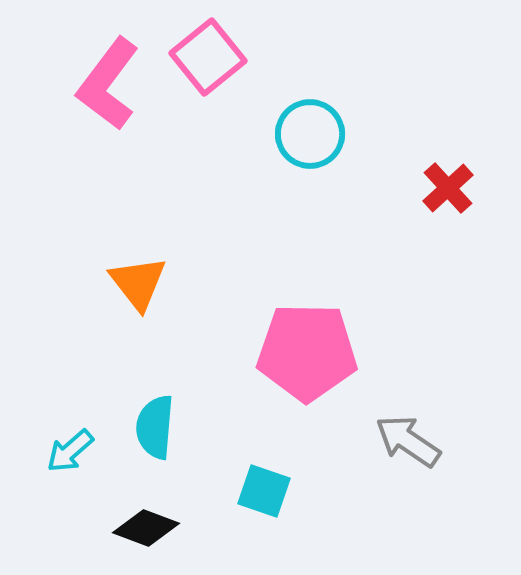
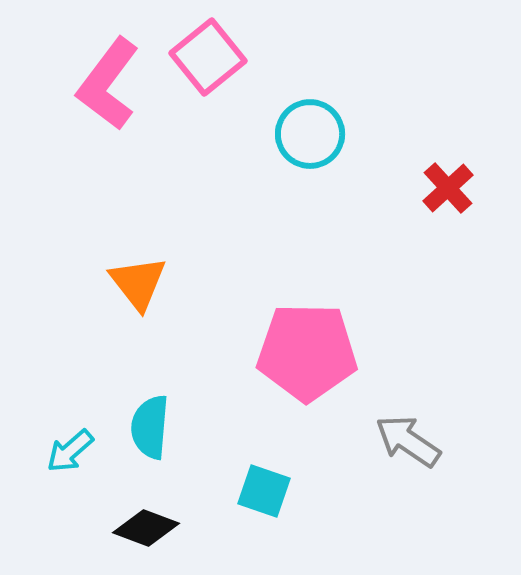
cyan semicircle: moved 5 px left
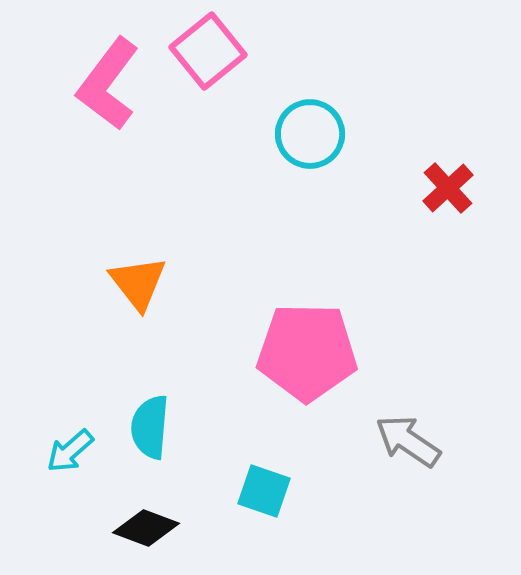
pink square: moved 6 px up
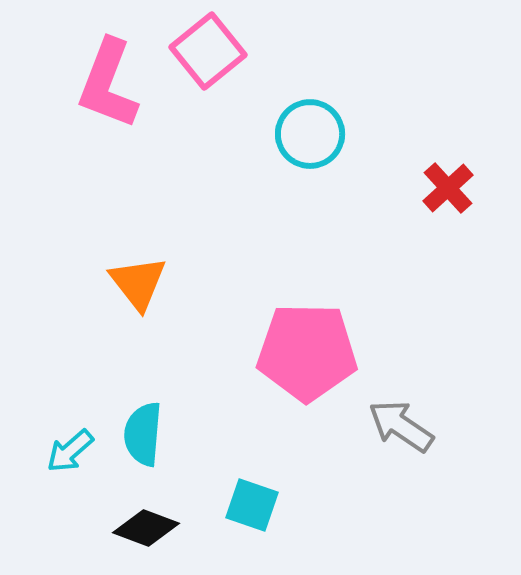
pink L-shape: rotated 16 degrees counterclockwise
cyan semicircle: moved 7 px left, 7 px down
gray arrow: moved 7 px left, 15 px up
cyan square: moved 12 px left, 14 px down
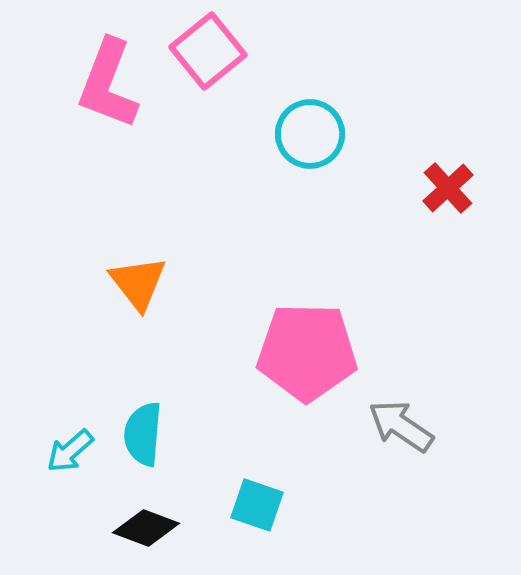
cyan square: moved 5 px right
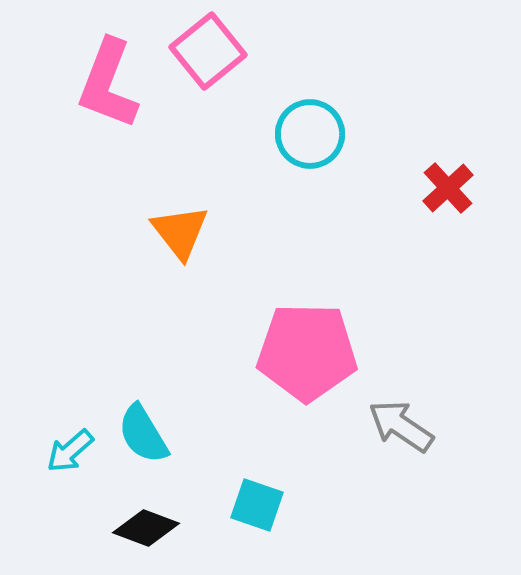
orange triangle: moved 42 px right, 51 px up
cyan semicircle: rotated 36 degrees counterclockwise
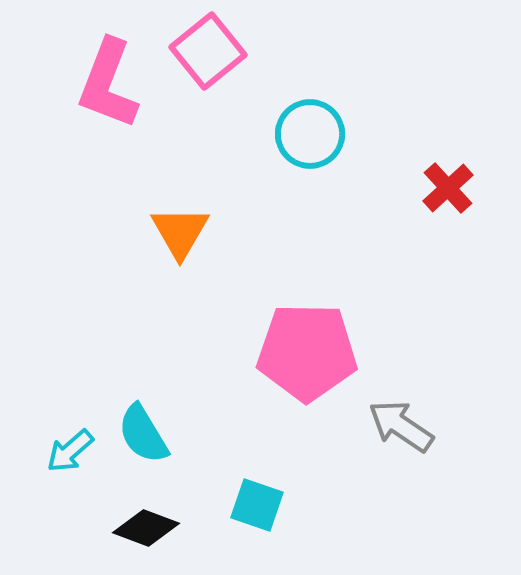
orange triangle: rotated 8 degrees clockwise
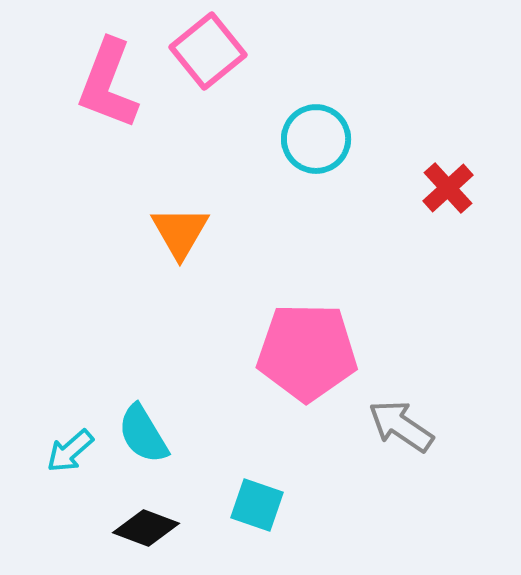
cyan circle: moved 6 px right, 5 px down
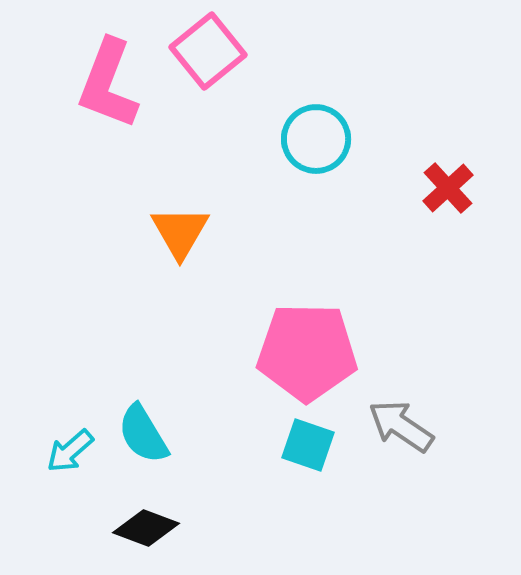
cyan square: moved 51 px right, 60 px up
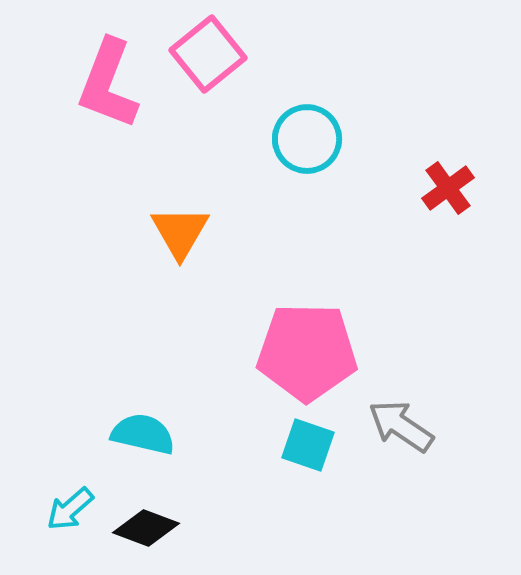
pink square: moved 3 px down
cyan circle: moved 9 px left
red cross: rotated 6 degrees clockwise
cyan semicircle: rotated 134 degrees clockwise
cyan arrow: moved 58 px down
